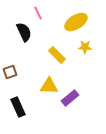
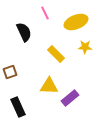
pink line: moved 7 px right
yellow ellipse: rotated 10 degrees clockwise
yellow rectangle: moved 1 px left, 1 px up
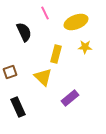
yellow rectangle: rotated 60 degrees clockwise
yellow triangle: moved 6 px left, 9 px up; rotated 42 degrees clockwise
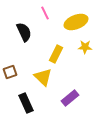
yellow rectangle: rotated 12 degrees clockwise
black rectangle: moved 8 px right, 4 px up
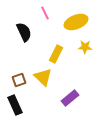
brown square: moved 9 px right, 8 px down
black rectangle: moved 11 px left, 2 px down
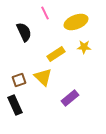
yellow star: moved 1 px left
yellow rectangle: rotated 30 degrees clockwise
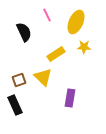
pink line: moved 2 px right, 2 px down
yellow ellipse: rotated 45 degrees counterclockwise
purple rectangle: rotated 42 degrees counterclockwise
